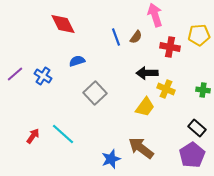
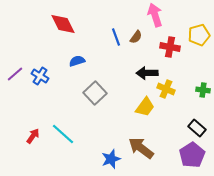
yellow pentagon: rotated 10 degrees counterclockwise
blue cross: moved 3 px left
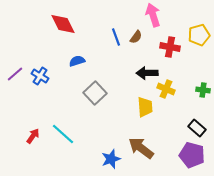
pink arrow: moved 2 px left
yellow trapezoid: rotated 40 degrees counterclockwise
purple pentagon: rotated 25 degrees counterclockwise
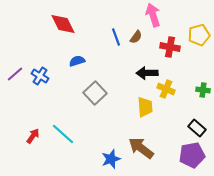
purple pentagon: rotated 25 degrees counterclockwise
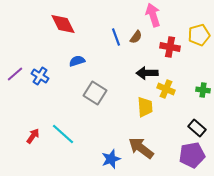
gray square: rotated 15 degrees counterclockwise
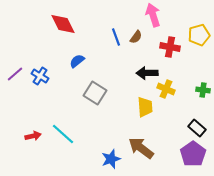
blue semicircle: rotated 21 degrees counterclockwise
red arrow: rotated 42 degrees clockwise
purple pentagon: moved 1 px right, 1 px up; rotated 25 degrees counterclockwise
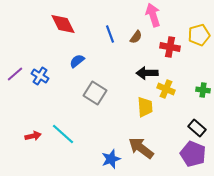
blue line: moved 6 px left, 3 px up
purple pentagon: rotated 15 degrees counterclockwise
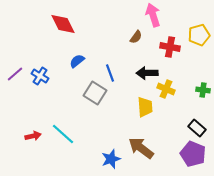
blue line: moved 39 px down
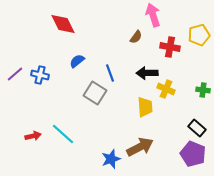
blue cross: moved 1 px up; rotated 18 degrees counterclockwise
brown arrow: moved 1 px left, 1 px up; rotated 116 degrees clockwise
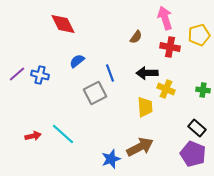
pink arrow: moved 12 px right, 3 px down
purple line: moved 2 px right
gray square: rotated 30 degrees clockwise
